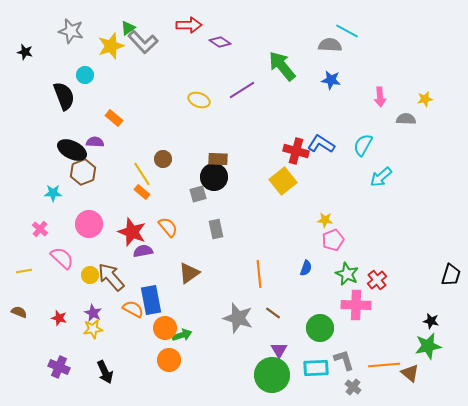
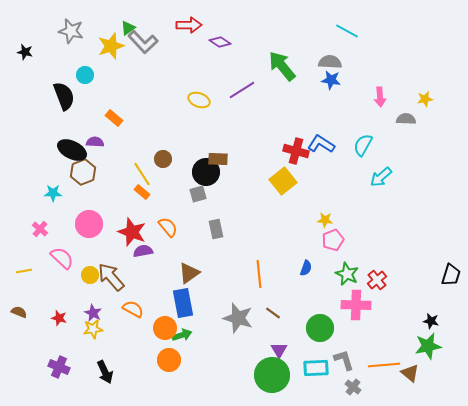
gray semicircle at (330, 45): moved 17 px down
black circle at (214, 177): moved 8 px left, 5 px up
blue rectangle at (151, 300): moved 32 px right, 3 px down
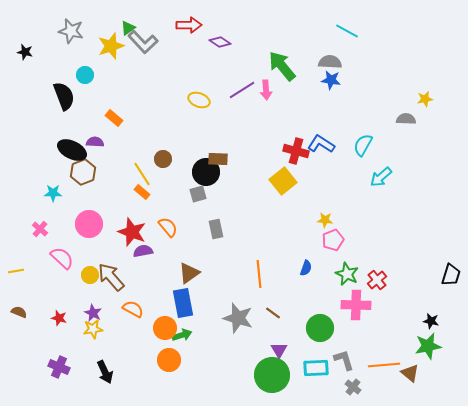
pink arrow at (380, 97): moved 114 px left, 7 px up
yellow line at (24, 271): moved 8 px left
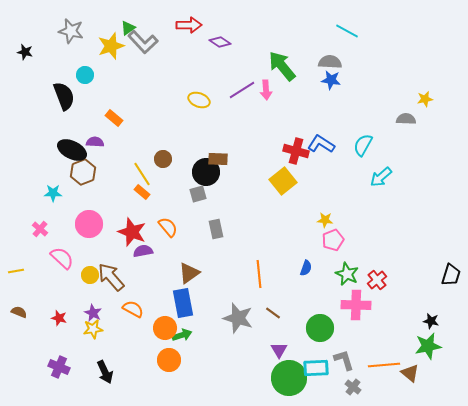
green circle at (272, 375): moved 17 px right, 3 px down
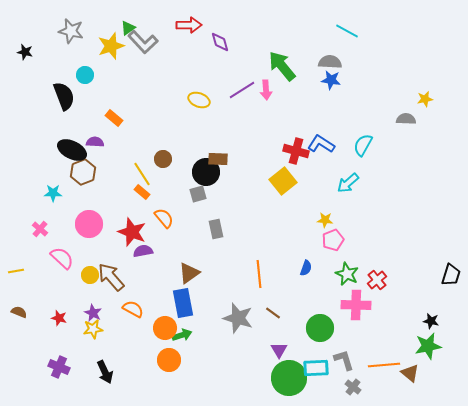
purple diamond at (220, 42): rotated 40 degrees clockwise
cyan arrow at (381, 177): moved 33 px left, 6 px down
orange semicircle at (168, 227): moved 4 px left, 9 px up
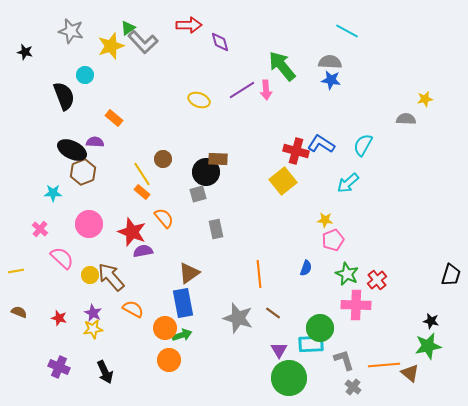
cyan rectangle at (316, 368): moved 5 px left, 24 px up
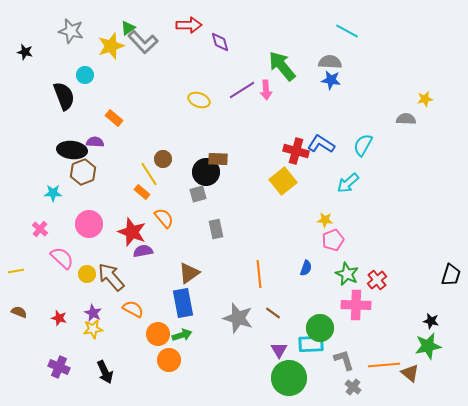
black ellipse at (72, 150): rotated 20 degrees counterclockwise
yellow line at (142, 174): moved 7 px right
yellow circle at (90, 275): moved 3 px left, 1 px up
orange circle at (165, 328): moved 7 px left, 6 px down
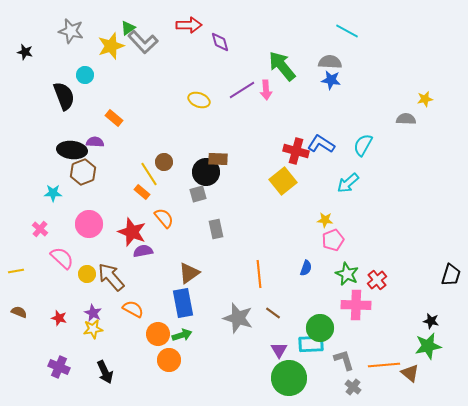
brown circle at (163, 159): moved 1 px right, 3 px down
